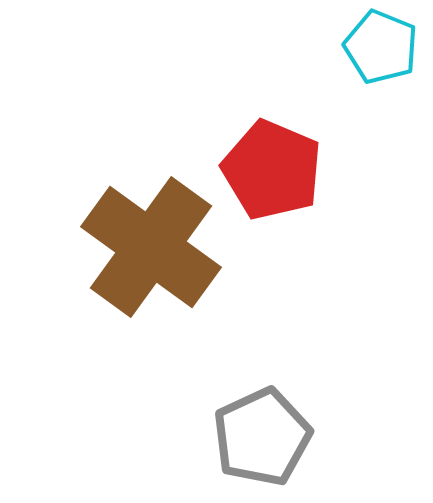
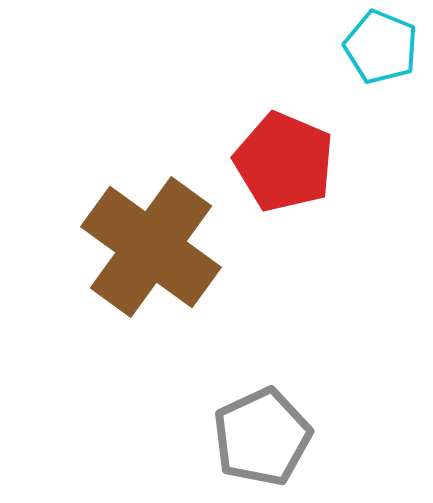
red pentagon: moved 12 px right, 8 px up
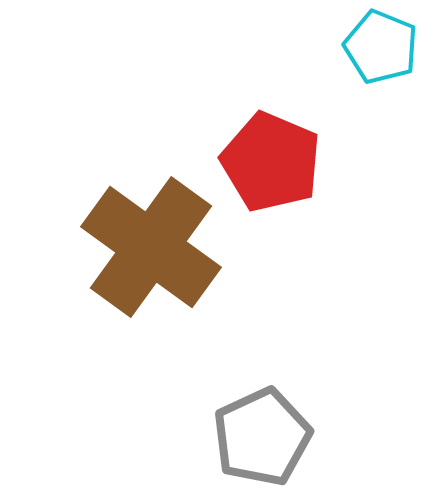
red pentagon: moved 13 px left
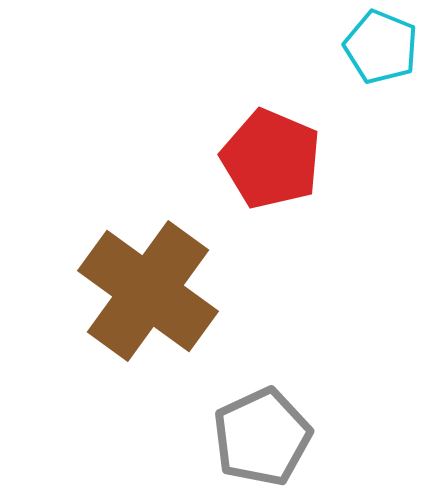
red pentagon: moved 3 px up
brown cross: moved 3 px left, 44 px down
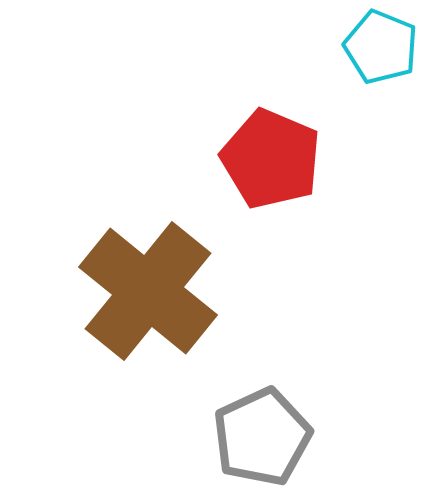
brown cross: rotated 3 degrees clockwise
